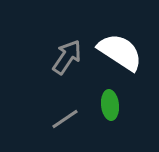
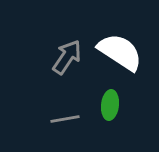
green ellipse: rotated 12 degrees clockwise
gray line: rotated 24 degrees clockwise
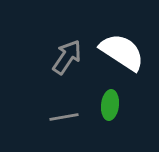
white semicircle: moved 2 px right
gray line: moved 1 px left, 2 px up
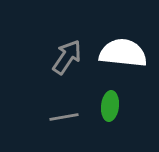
white semicircle: moved 1 px right, 1 px down; rotated 27 degrees counterclockwise
green ellipse: moved 1 px down
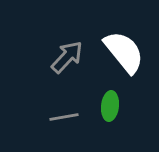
white semicircle: moved 1 px right, 1 px up; rotated 45 degrees clockwise
gray arrow: rotated 9 degrees clockwise
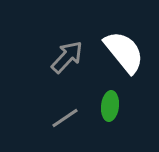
gray line: moved 1 px right, 1 px down; rotated 24 degrees counterclockwise
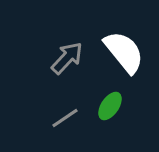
gray arrow: moved 1 px down
green ellipse: rotated 28 degrees clockwise
